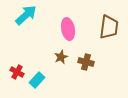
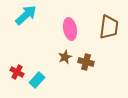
pink ellipse: moved 2 px right
brown star: moved 4 px right
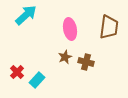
red cross: rotated 16 degrees clockwise
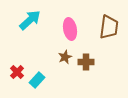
cyan arrow: moved 4 px right, 5 px down
brown cross: rotated 14 degrees counterclockwise
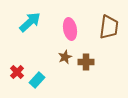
cyan arrow: moved 2 px down
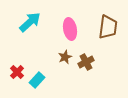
brown trapezoid: moved 1 px left
brown cross: rotated 28 degrees counterclockwise
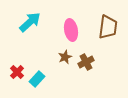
pink ellipse: moved 1 px right, 1 px down
cyan rectangle: moved 1 px up
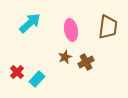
cyan arrow: moved 1 px down
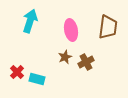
cyan arrow: moved 2 px up; rotated 30 degrees counterclockwise
cyan rectangle: rotated 63 degrees clockwise
